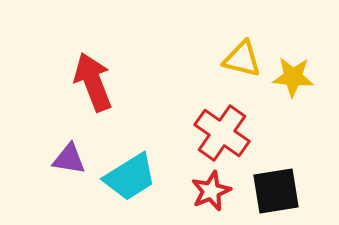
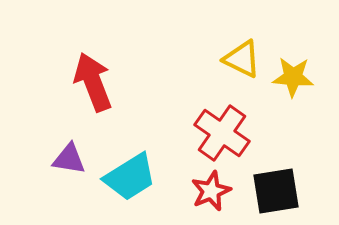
yellow triangle: rotated 12 degrees clockwise
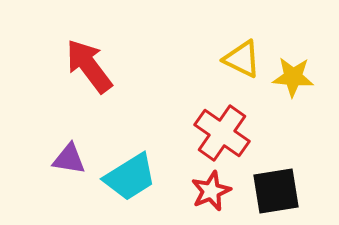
red arrow: moved 4 px left, 16 px up; rotated 16 degrees counterclockwise
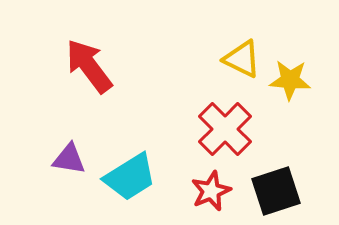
yellow star: moved 3 px left, 3 px down
red cross: moved 3 px right, 4 px up; rotated 10 degrees clockwise
black square: rotated 9 degrees counterclockwise
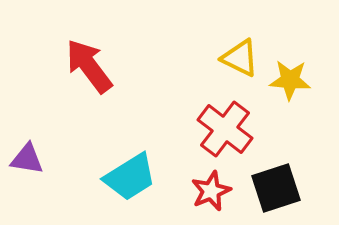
yellow triangle: moved 2 px left, 1 px up
red cross: rotated 8 degrees counterclockwise
purple triangle: moved 42 px left
black square: moved 3 px up
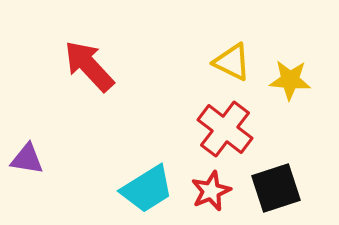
yellow triangle: moved 8 px left, 4 px down
red arrow: rotated 6 degrees counterclockwise
cyan trapezoid: moved 17 px right, 12 px down
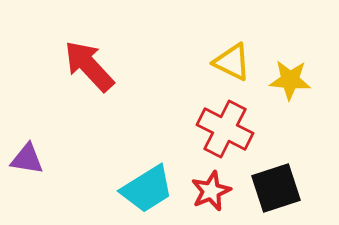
red cross: rotated 10 degrees counterclockwise
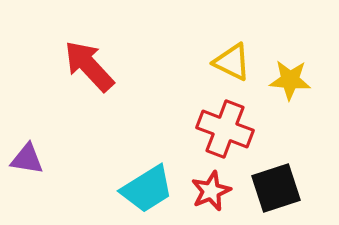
red cross: rotated 6 degrees counterclockwise
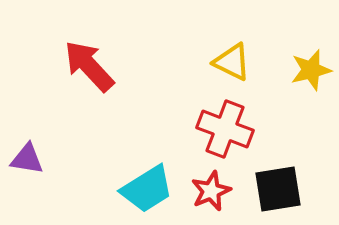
yellow star: moved 21 px right, 10 px up; rotated 18 degrees counterclockwise
black square: moved 2 px right, 1 px down; rotated 9 degrees clockwise
